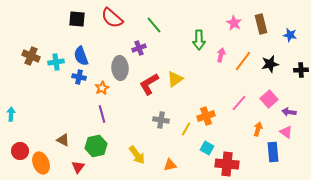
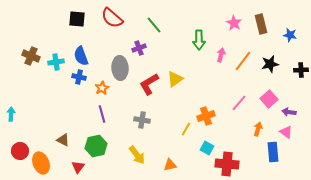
gray cross: moved 19 px left
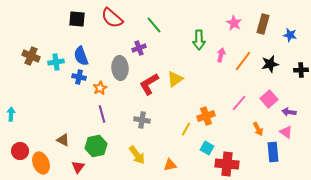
brown rectangle: moved 2 px right; rotated 30 degrees clockwise
orange star: moved 2 px left
orange arrow: rotated 136 degrees clockwise
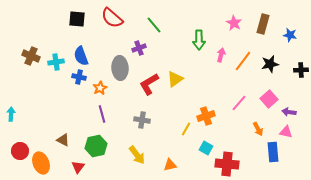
pink triangle: rotated 24 degrees counterclockwise
cyan square: moved 1 px left
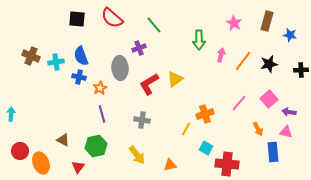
brown rectangle: moved 4 px right, 3 px up
black star: moved 1 px left
orange cross: moved 1 px left, 2 px up
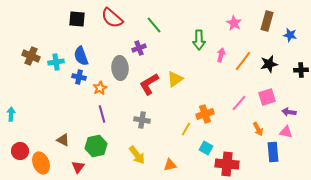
pink square: moved 2 px left, 2 px up; rotated 24 degrees clockwise
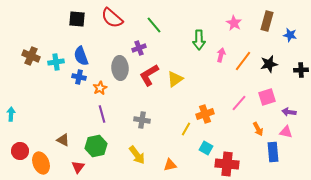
red L-shape: moved 9 px up
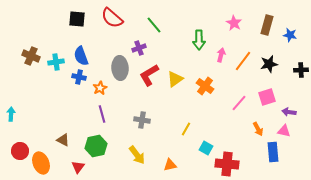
brown rectangle: moved 4 px down
orange cross: moved 28 px up; rotated 36 degrees counterclockwise
pink triangle: moved 2 px left, 1 px up
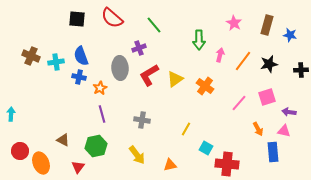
pink arrow: moved 1 px left
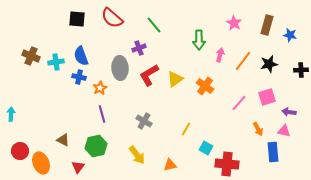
gray cross: moved 2 px right, 1 px down; rotated 21 degrees clockwise
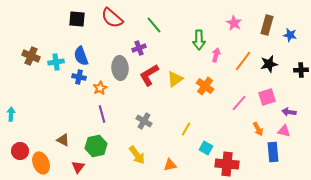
pink arrow: moved 4 px left
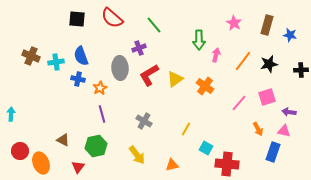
blue cross: moved 1 px left, 2 px down
blue rectangle: rotated 24 degrees clockwise
orange triangle: moved 2 px right
